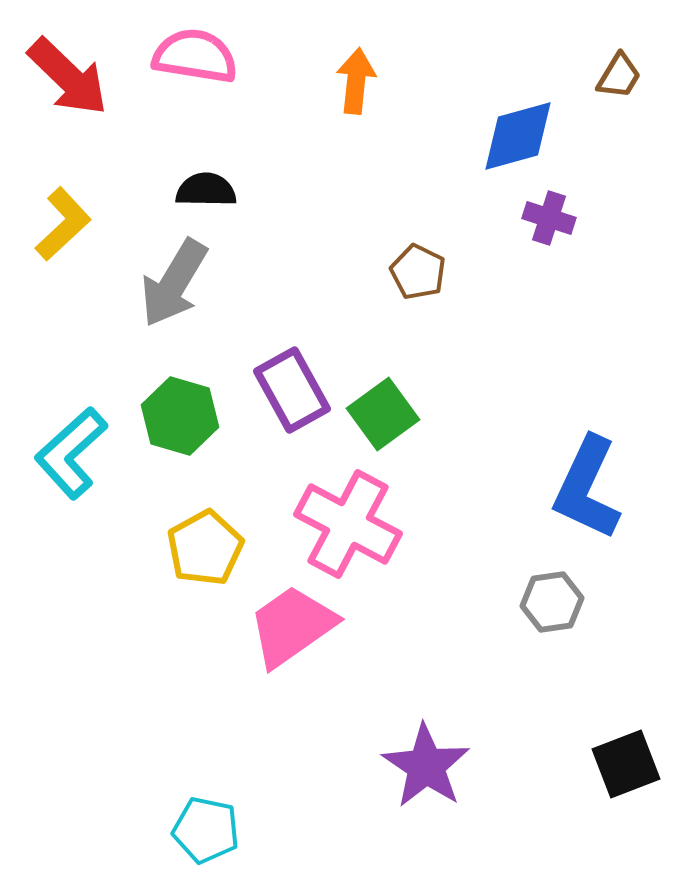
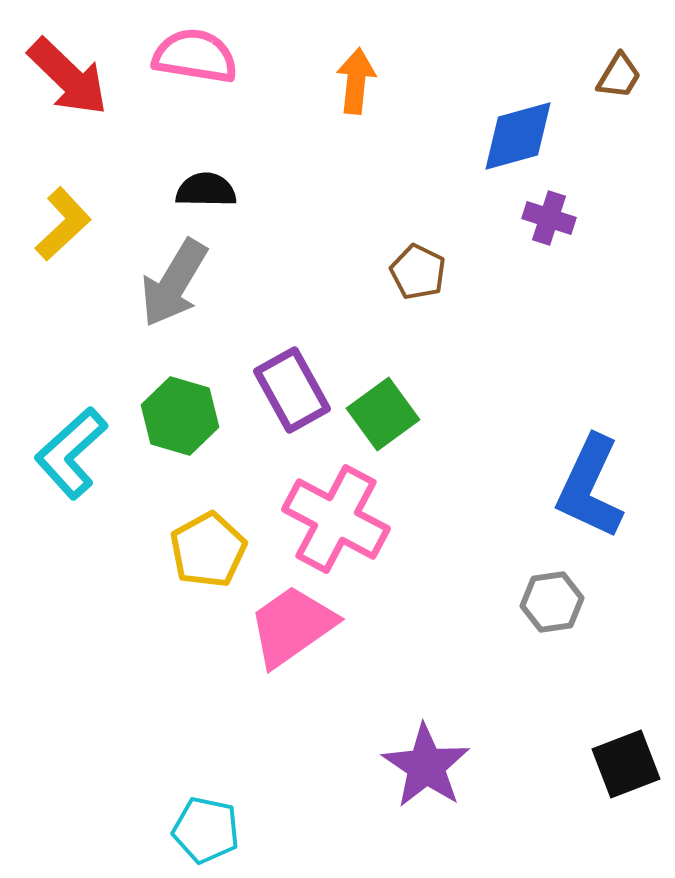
blue L-shape: moved 3 px right, 1 px up
pink cross: moved 12 px left, 5 px up
yellow pentagon: moved 3 px right, 2 px down
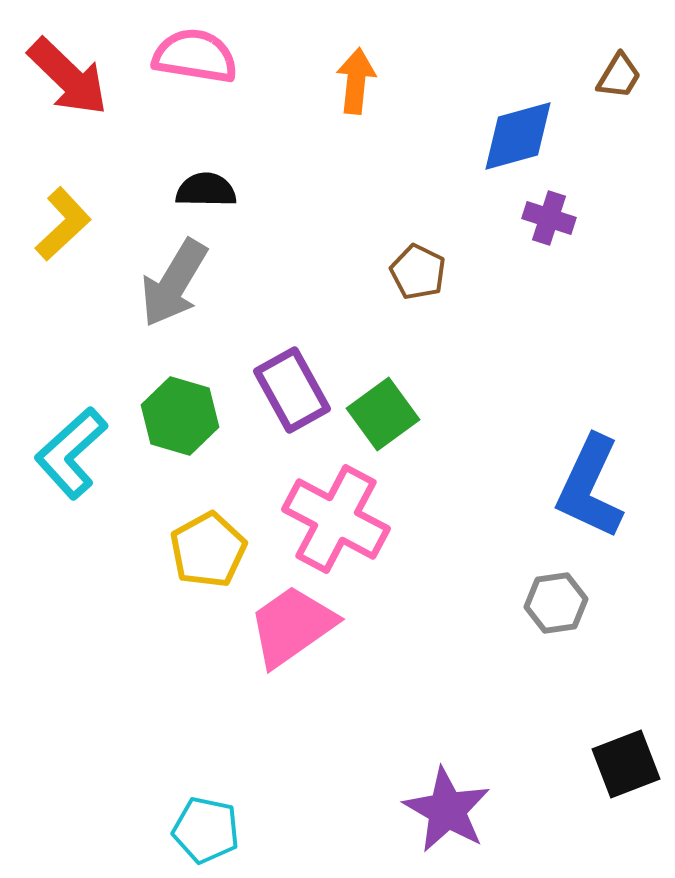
gray hexagon: moved 4 px right, 1 px down
purple star: moved 21 px right, 44 px down; rotated 4 degrees counterclockwise
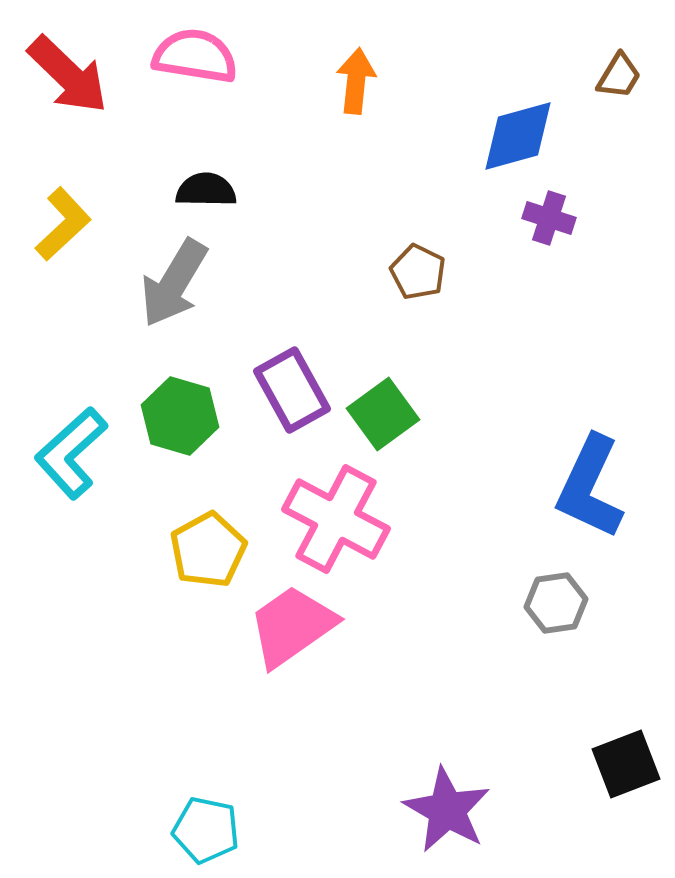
red arrow: moved 2 px up
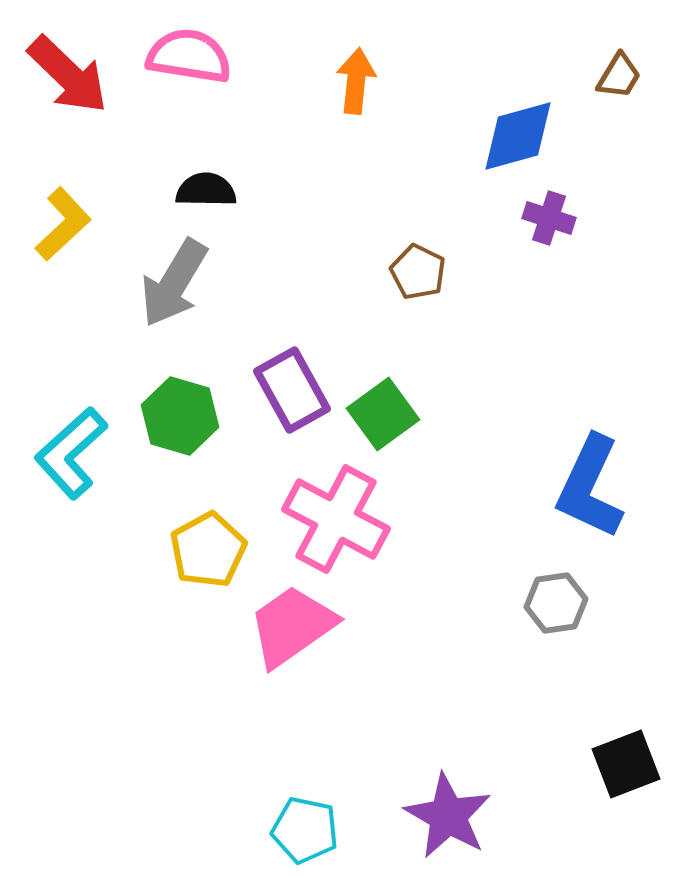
pink semicircle: moved 6 px left
purple star: moved 1 px right, 6 px down
cyan pentagon: moved 99 px right
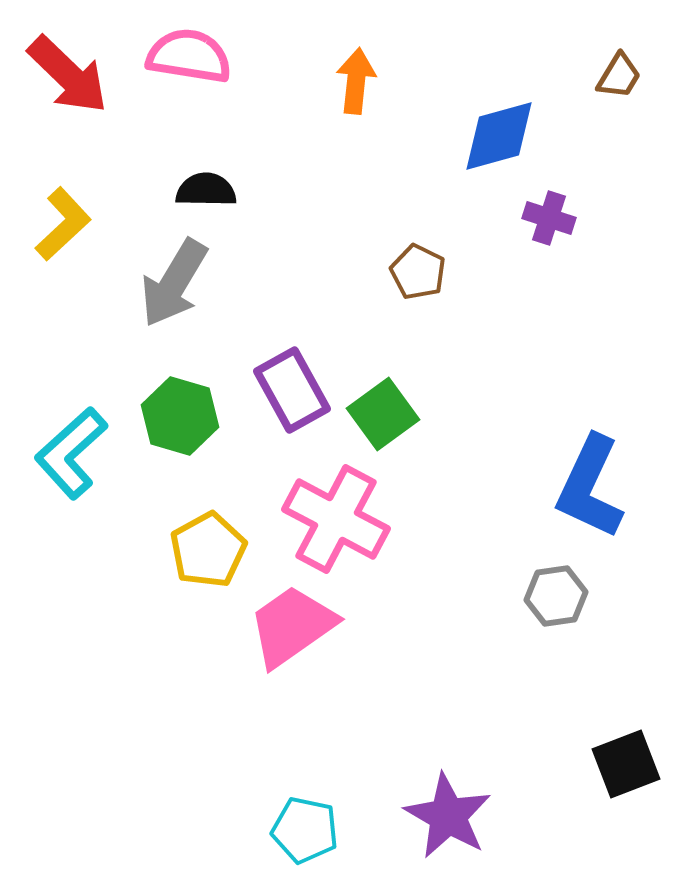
blue diamond: moved 19 px left
gray hexagon: moved 7 px up
